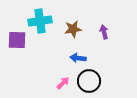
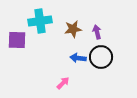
purple arrow: moved 7 px left
black circle: moved 12 px right, 24 px up
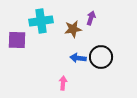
cyan cross: moved 1 px right
purple arrow: moved 6 px left, 14 px up; rotated 32 degrees clockwise
pink arrow: rotated 40 degrees counterclockwise
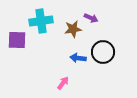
purple arrow: rotated 96 degrees clockwise
black circle: moved 2 px right, 5 px up
pink arrow: rotated 32 degrees clockwise
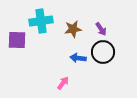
purple arrow: moved 10 px right, 11 px down; rotated 32 degrees clockwise
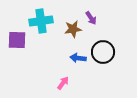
purple arrow: moved 10 px left, 11 px up
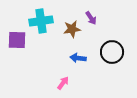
brown star: moved 1 px left
black circle: moved 9 px right
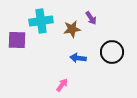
pink arrow: moved 1 px left, 2 px down
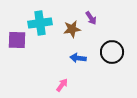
cyan cross: moved 1 px left, 2 px down
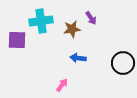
cyan cross: moved 1 px right, 2 px up
black circle: moved 11 px right, 11 px down
